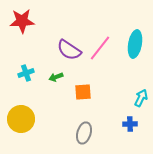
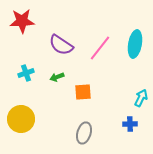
purple semicircle: moved 8 px left, 5 px up
green arrow: moved 1 px right
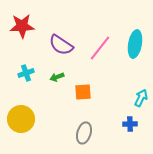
red star: moved 5 px down
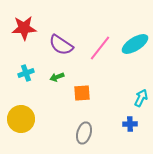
red star: moved 2 px right, 2 px down
cyan ellipse: rotated 48 degrees clockwise
orange square: moved 1 px left, 1 px down
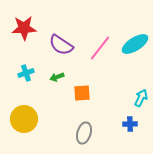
yellow circle: moved 3 px right
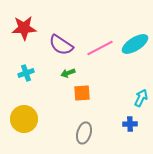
pink line: rotated 24 degrees clockwise
green arrow: moved 11 px right, 4 px up
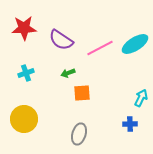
purple semicircle: moved 5 px up
gray ellipse: moved 5 px left, 1 px down
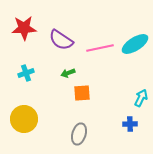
pink line: rotated 16 degrees clockwise
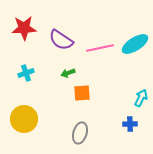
gray ellipse: moved 1 px right, 1 px up
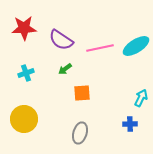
cyan ellipse: moved 1 px right, 2 px down
green arrow: moved 3 px left, 4 px up; rotated 16 degrees counterclockwise
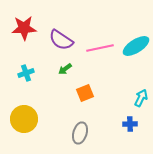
orange square: moved 3 px right; rotated 18 degrees counterclockwise
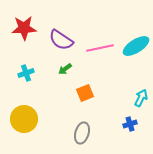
blue cross: rotated 16 degrees counterclockwise
gray ellipse: moved 2 px right
